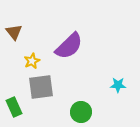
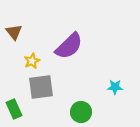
cyan star: moved 3 px left, 2 px down
green rectangle: moved 2 px down
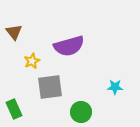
purple semicircle: rotated 28 degrees clockwise
gray square: moved 9 px right
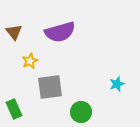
purple semicircle: moved 9 px left, 14 px up
yellow star: moved 2 px left
cyan star: moved 2 px right, 3 px up; rotated 21 degrees counterclockwise
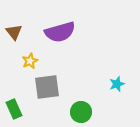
gray square: moved 3 px left
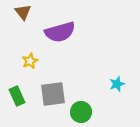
brown triangle: moved 9 px right, 20 px up
gray square: moved 6 px right, 7 px down
green rectangle: moved 3 px right, 13 px up
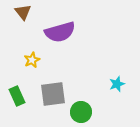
yellow star: moved 2 px right, 1 px up
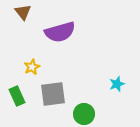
yellow star: moved 7 px down
green circle: moved 3 px right, 2 px down
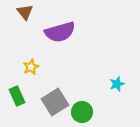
brown triangle: moved 2 px right
yellow star: moved 1 px left
gray square: moved 2 px right, 8 px down; rotated 24 degrees counterclockwise
green circle: moved 2 px left, 2 px up
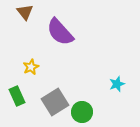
purple semicircle: rotated 64 degrees clockwise
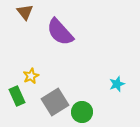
yellow star: moved 9 px down
